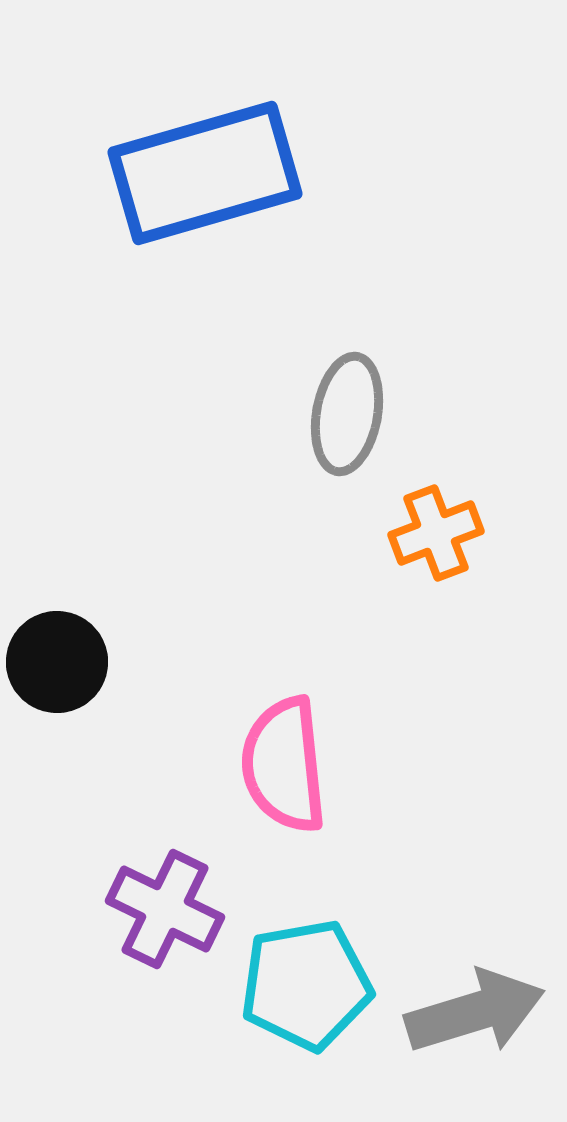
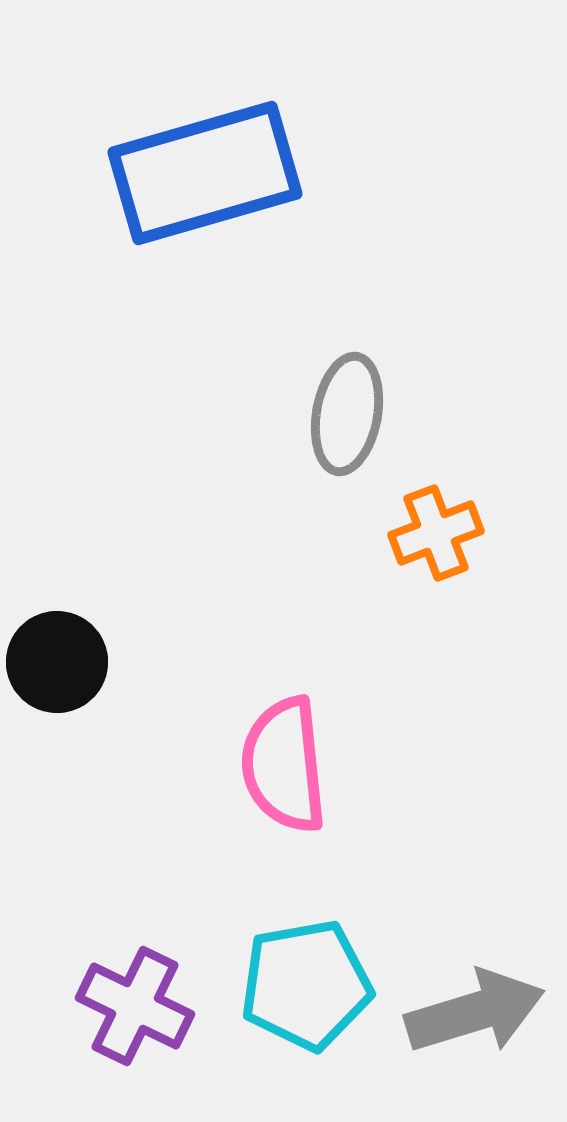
purple cross: moved 30 px left, 97 px down
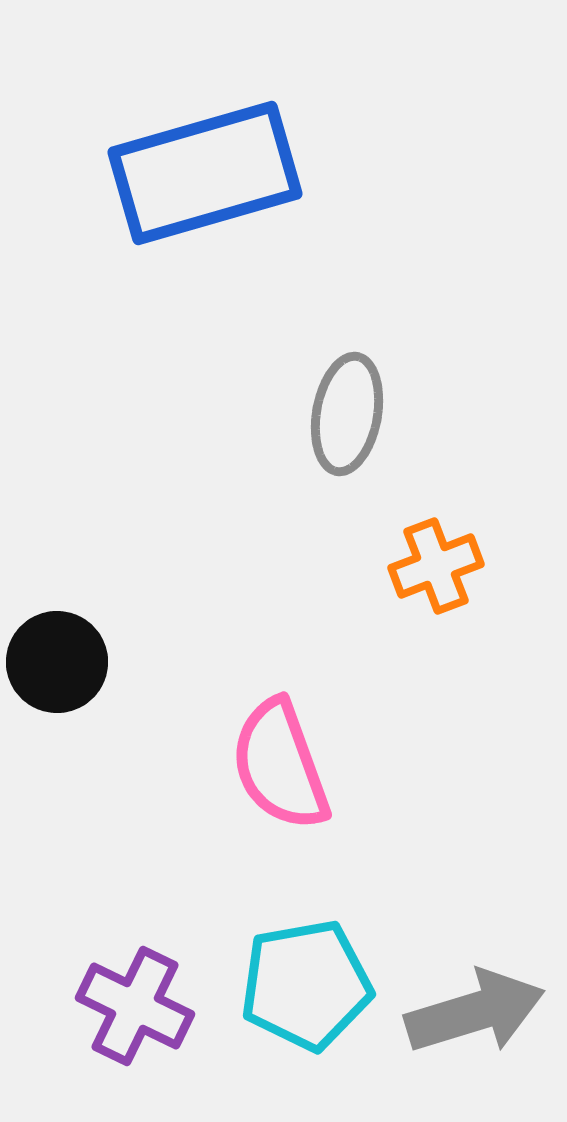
orange cross: moved 33 px down
pink semicircle: moved 4 px left; rotated 14 degrees counterclockwise
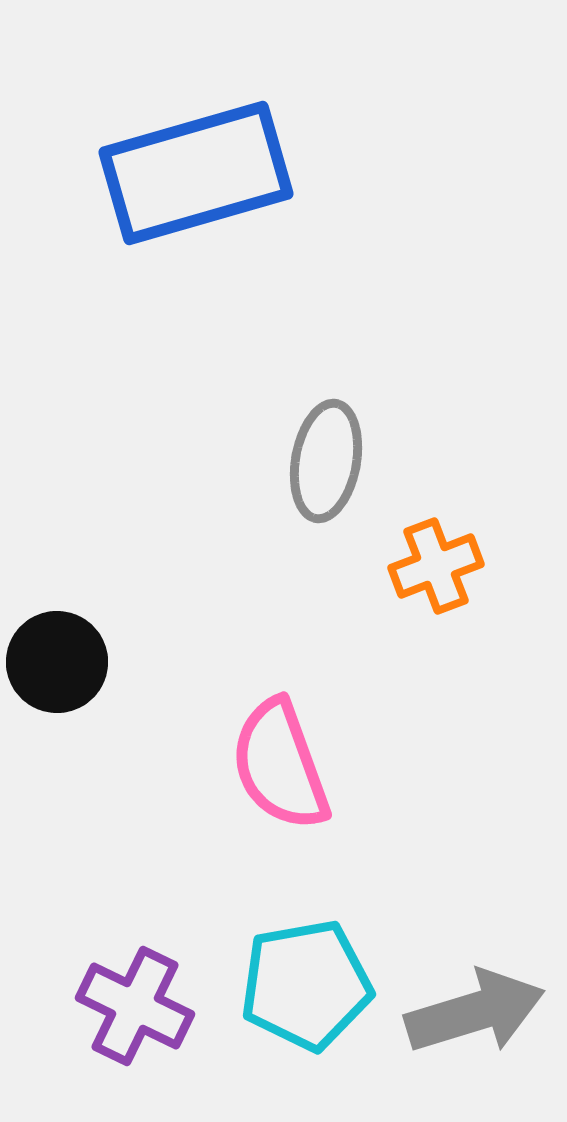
blue rectangle: moved 9 px left
gray ellipse: moved 21 px left, 47 px down
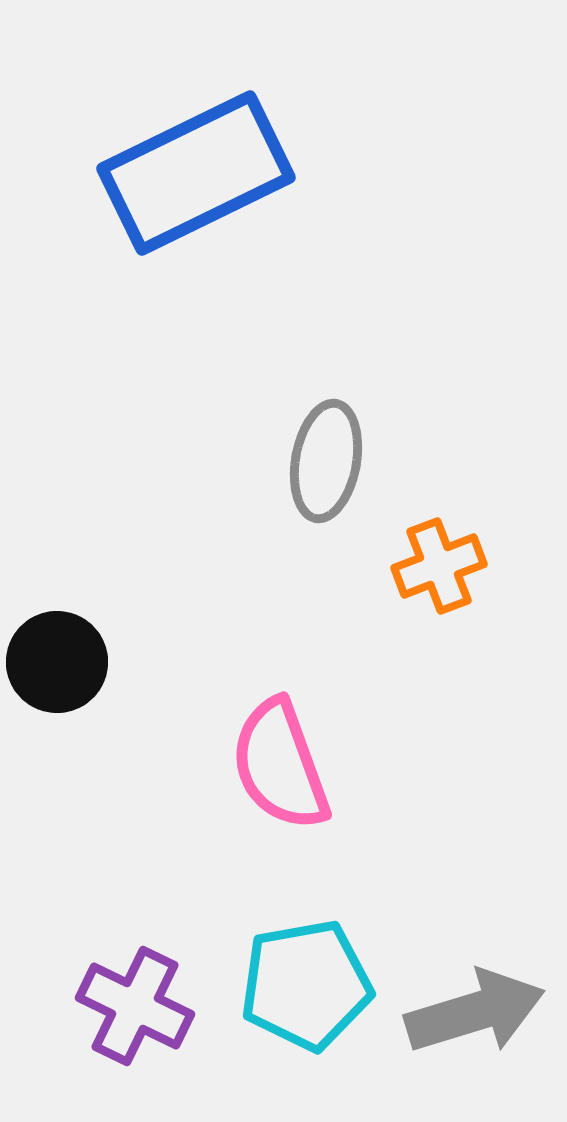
blue rectangle: rotated 10 degrees counterclockwise
orange cross: moved 3 px right
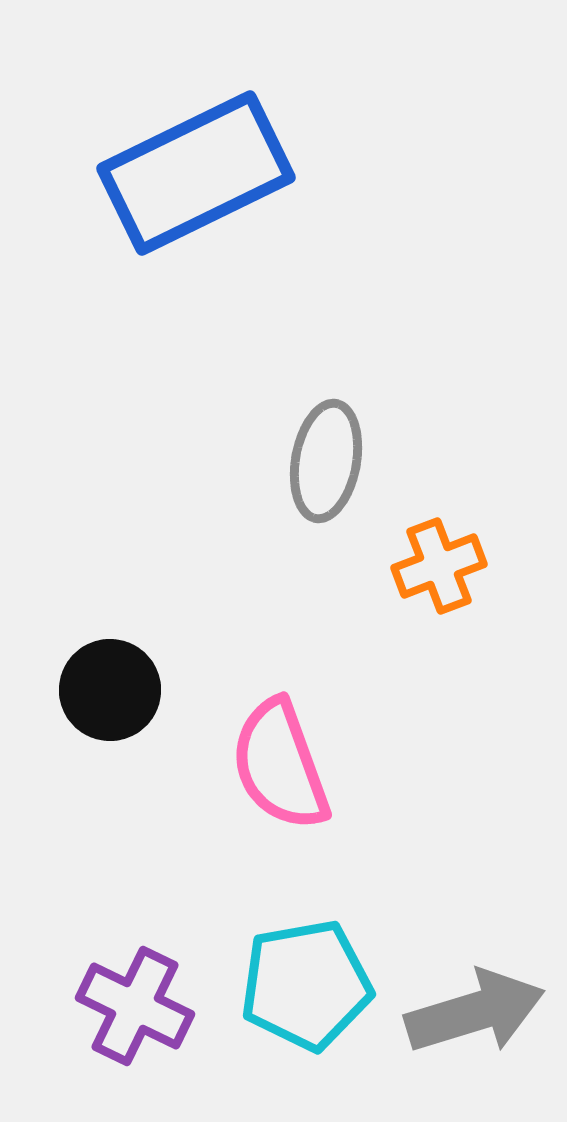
black circle: moved 53 px right, 28 px down
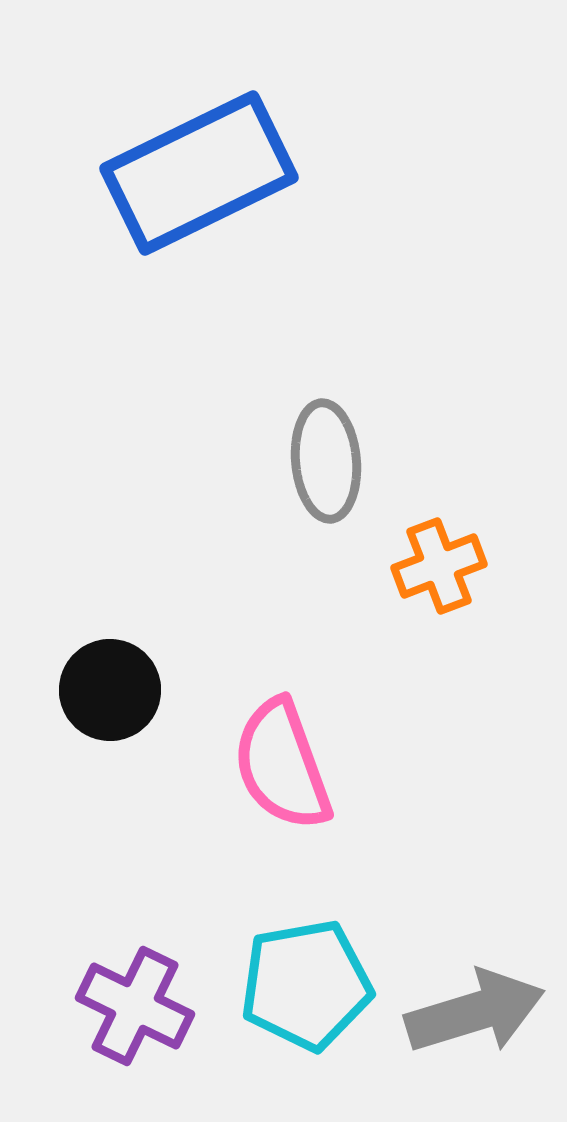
blue rectangle: moved 3 px right
gray ellipse: rotated 15 degrees counterclockwise
pink semicircle: moved 2 px right
